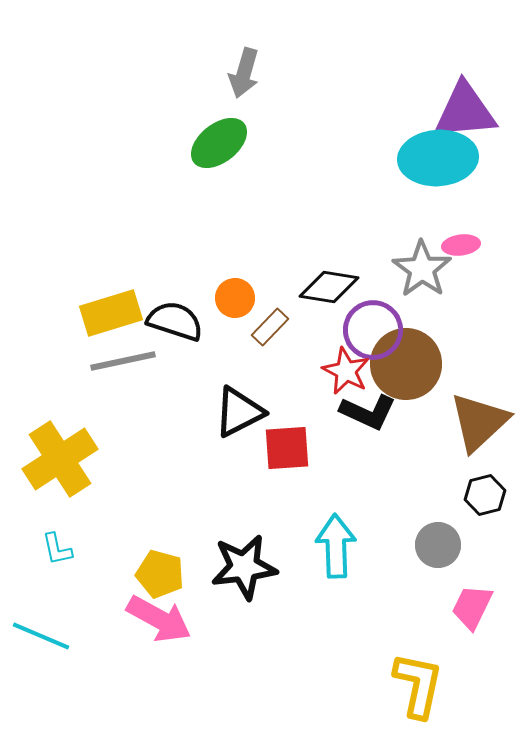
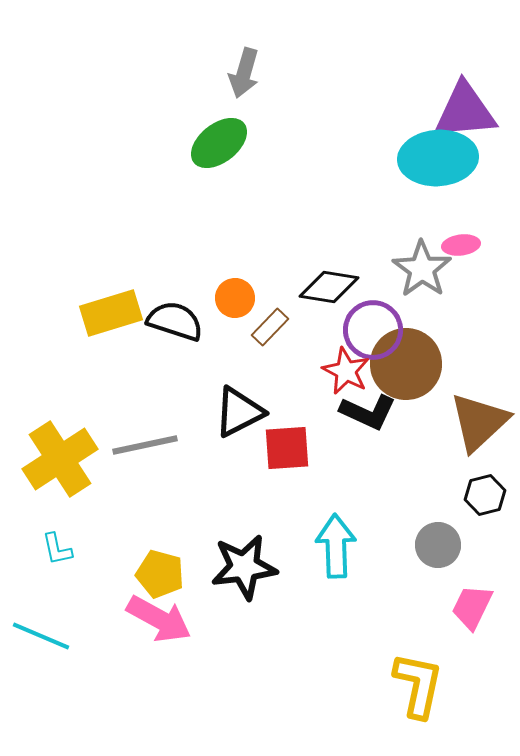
gray line: moved 22 px right, 84 px down
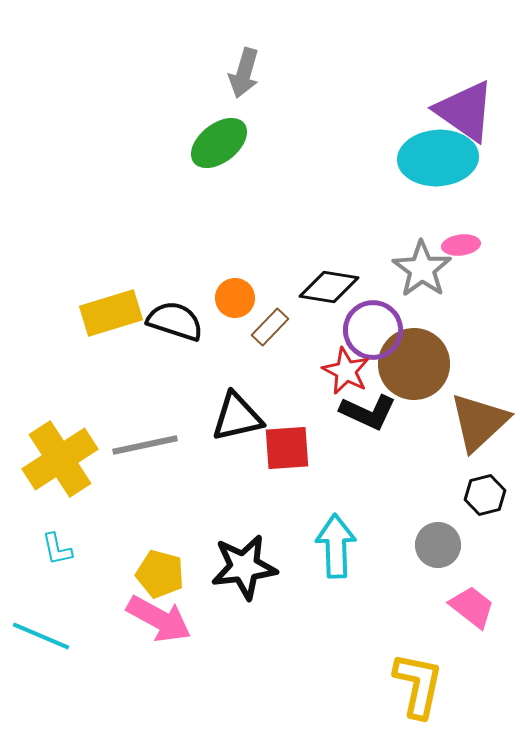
purple triangle: rotated 40 degrees clockwise
brown circle: moved 8 px right
black triangle: moved 2 px left, 5 px down; rotated 14 degrees clockwise
pink trapezoid: rotated 102 degrees clockwise
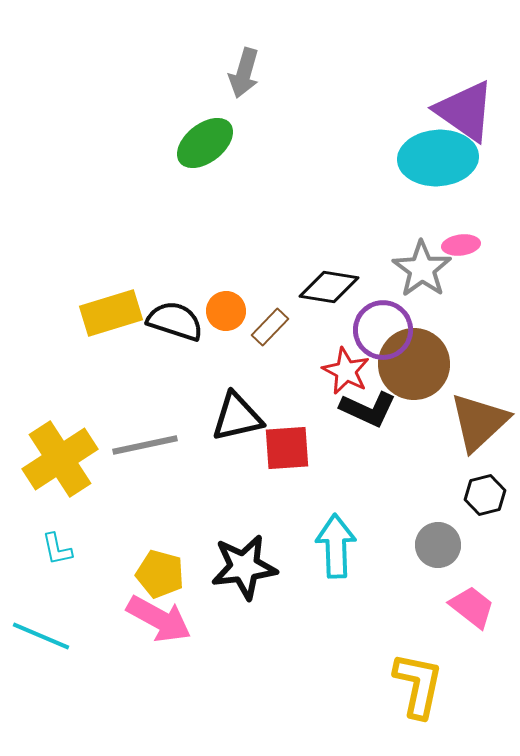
green ellipse: moved 14 px left
orange circle: moved 9 px left, 13 px down
purple circle: moved 10 px right
black L-shape: moved 3 px up
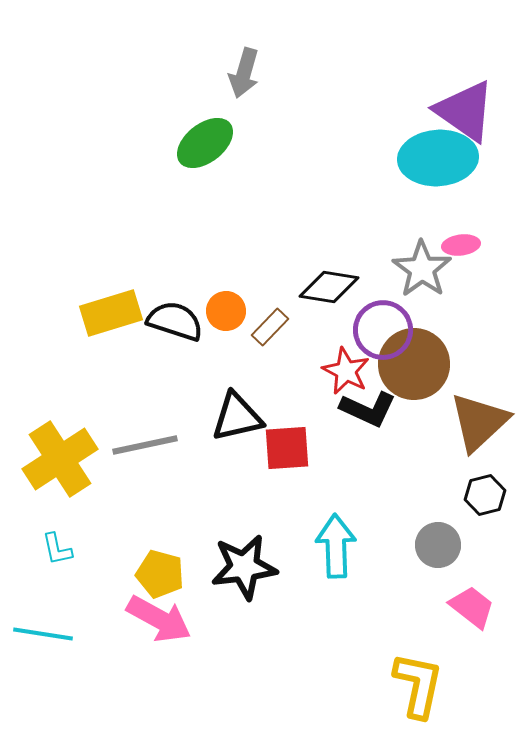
cyan line: moved 2 px right, 2 px up; rotated 14 degrees counterclockwise
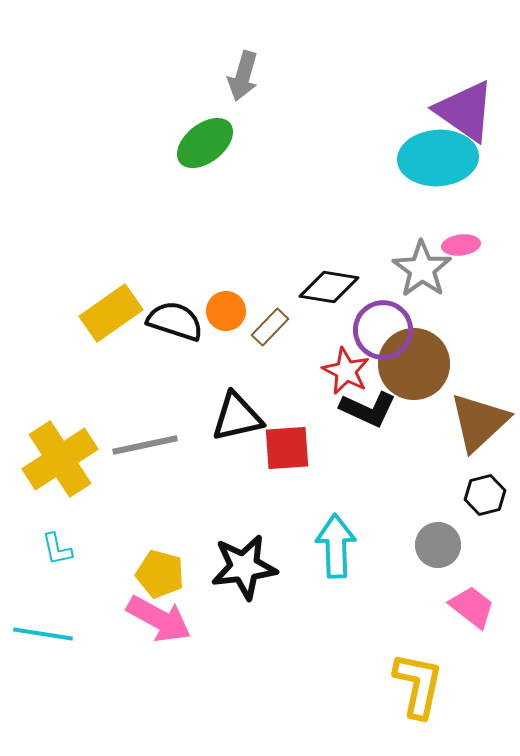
gray arrow: moved 1 px left, 3 px down
yellow rectangle: rotated 18 degrees counterclockwise
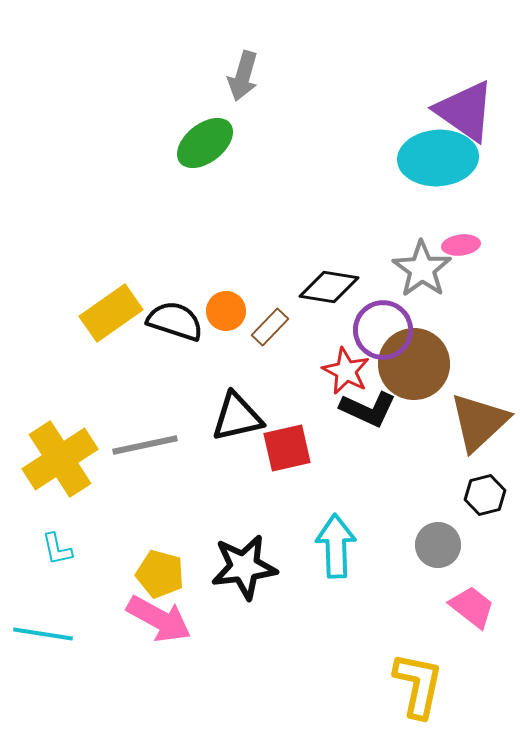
red square: rotated 9 degrees counterclockwise
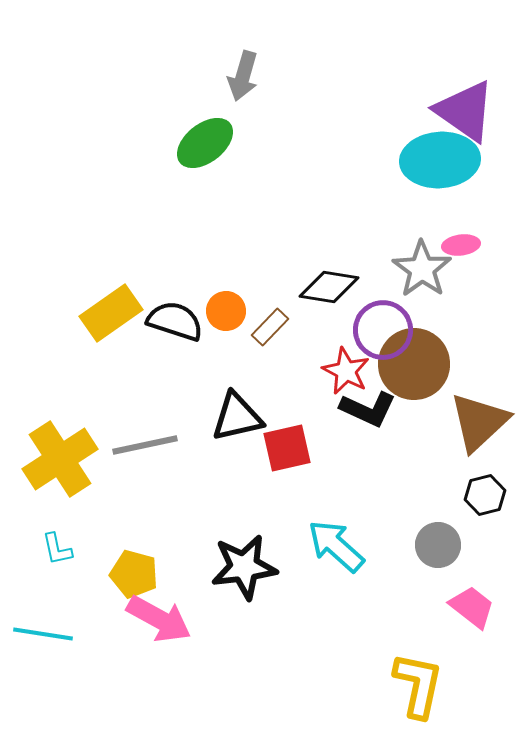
cyan ellipse: moved 2 px right, 2 px down
cyan arrow: rotated 46 degrees counterclockwise
yellow pentagon: moved 26 px left
